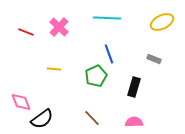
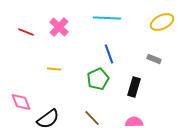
green pentagon: moved 2 px right, 3 px down
black semicircle: moved 6 px right
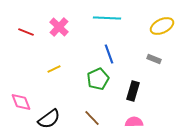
yellow ellipse: moved 4 px down
yellow line: rotated 32 degrees counterclockwise
black rectangle: moved 1 px left, 4 px down
black semicircle: moved 1 px right
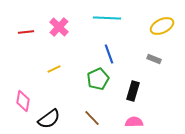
red line: rotated 28 degrees counterclockwise
pink diamond: moved 2 px right, 1 px up; rotated 30 degrees clockwise
